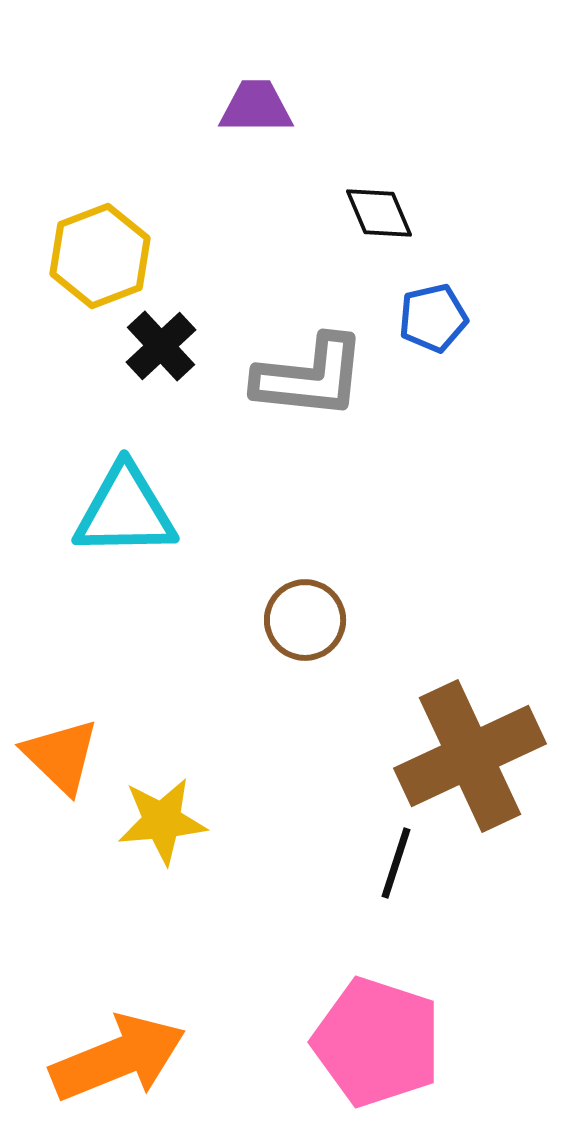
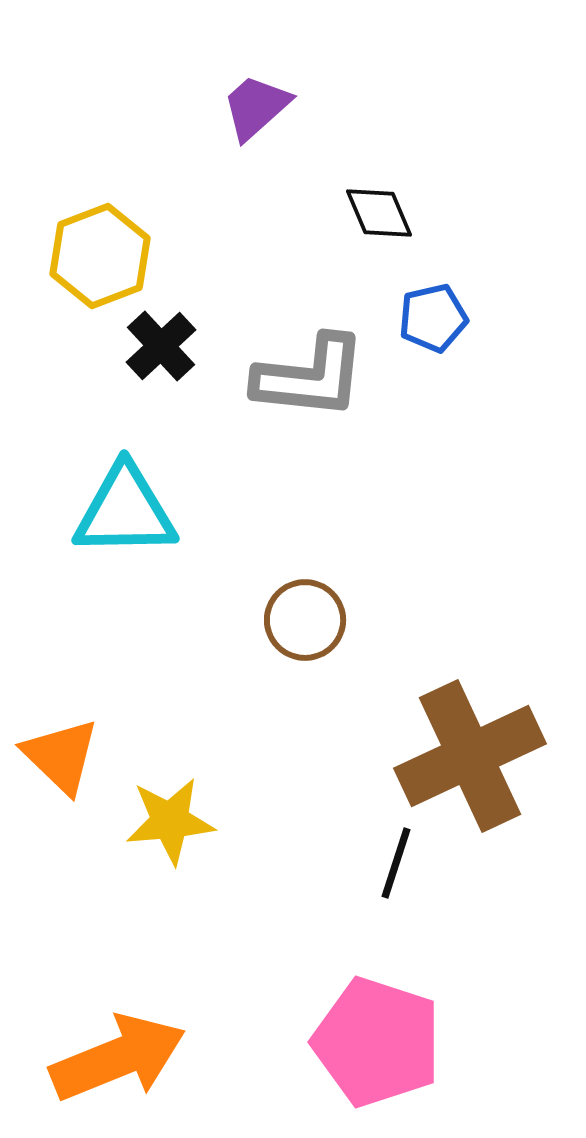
purple trapezoid: rotated 42 degrees counterclockwise
yellow star: moved 8 px right
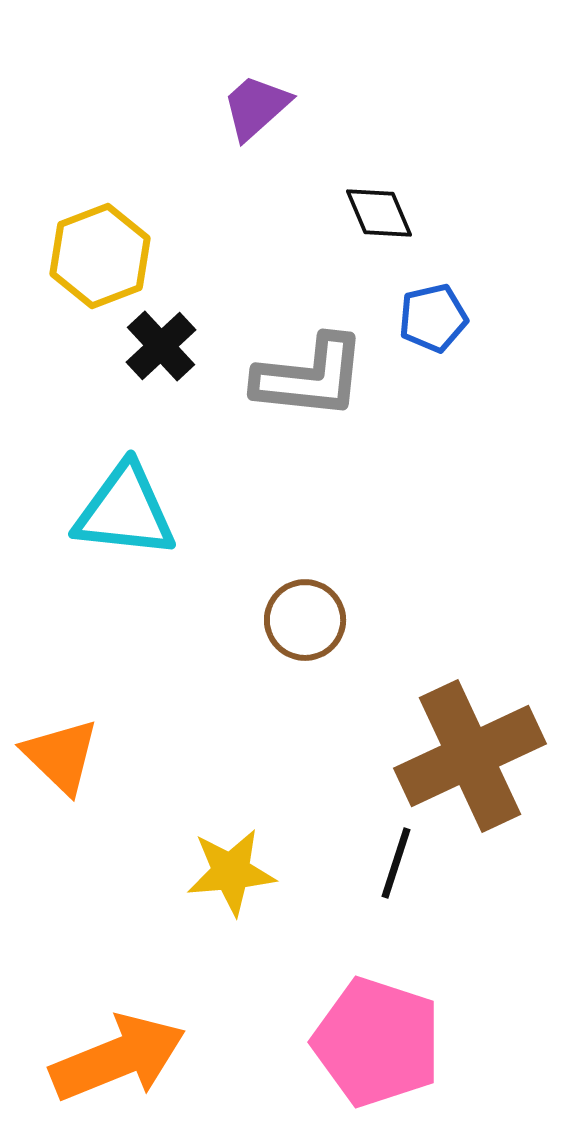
cyan triangle: rotated 7 degrees clockwise
yellow star: moved 61 px right, 51 px down
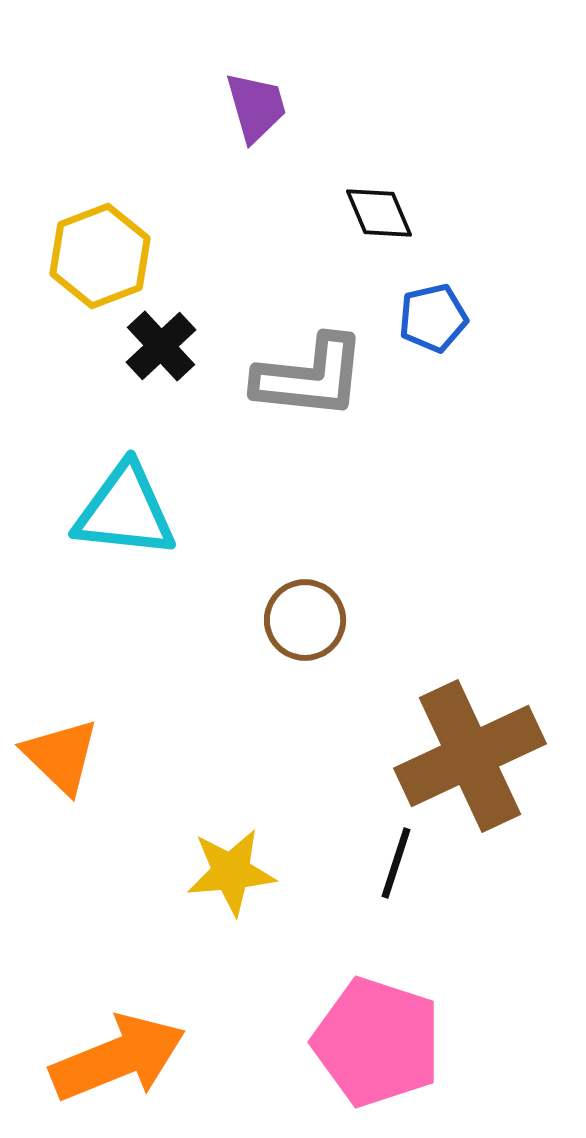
purple trapezoid: rotated 116 degrees clockwise
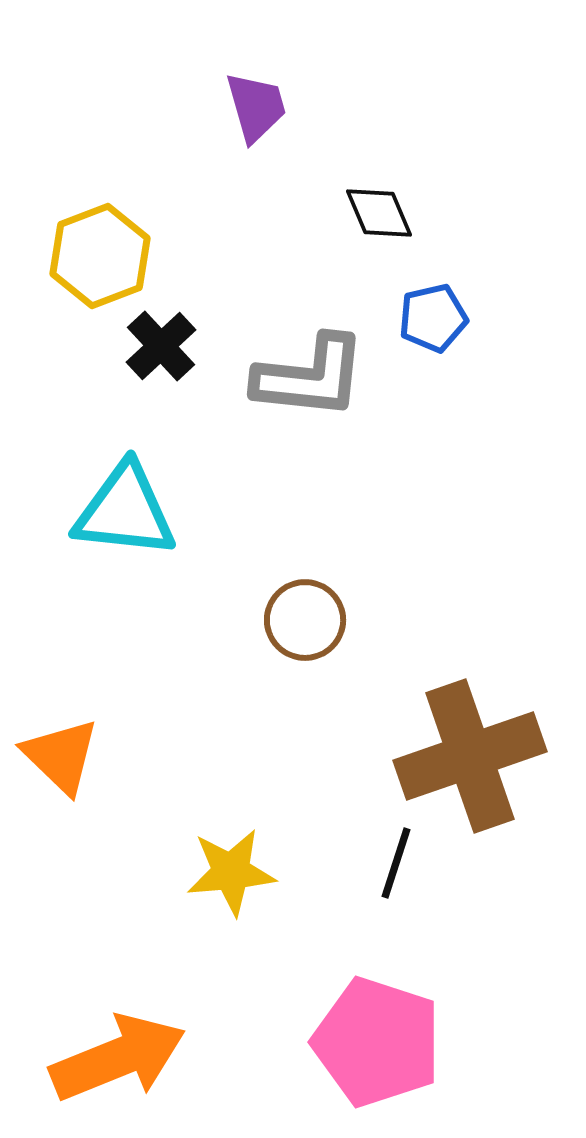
brown cross: rotated 6 degrees clockwise
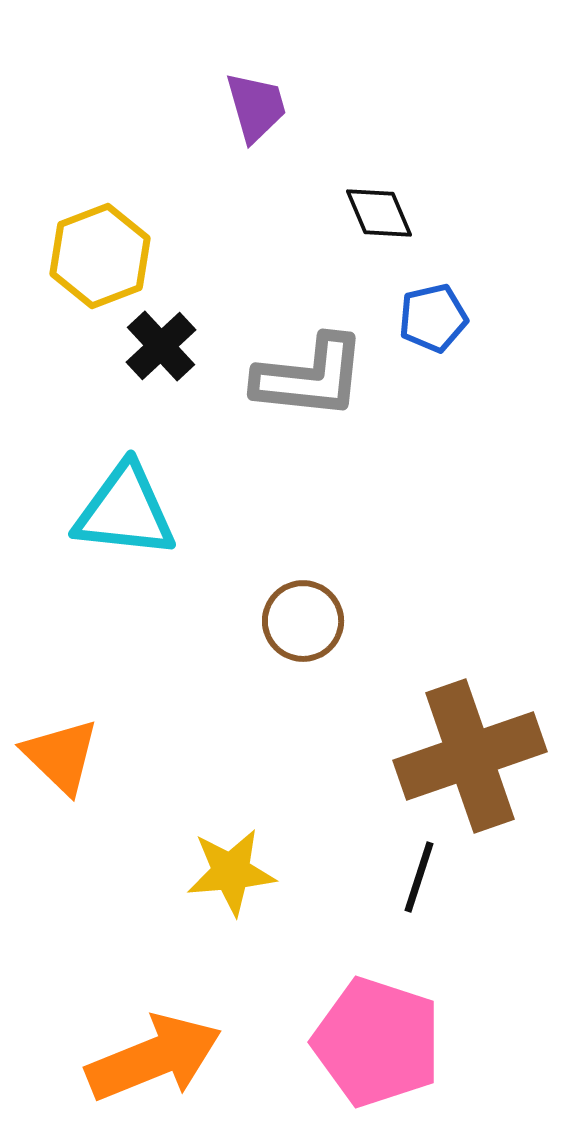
brown circle: moved 2 px left, 1 px down
black line: moved 23 px right, 14 px down
orange arrow: moved 36 px right
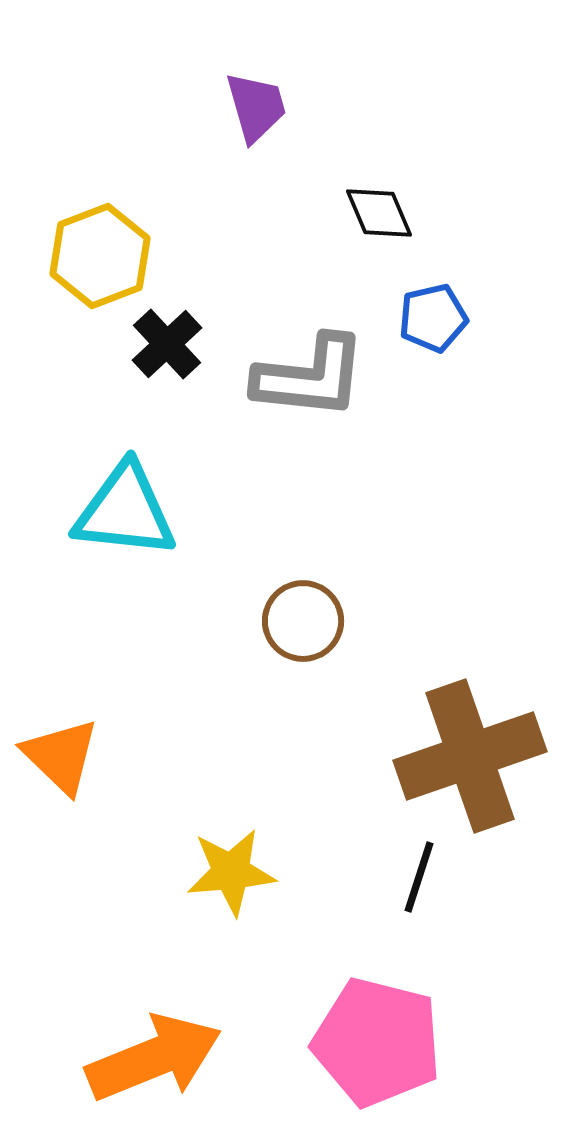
black cross: moved 6 px right, 2 px up
pink pentagon: rotated 4 degrees counterclockwise
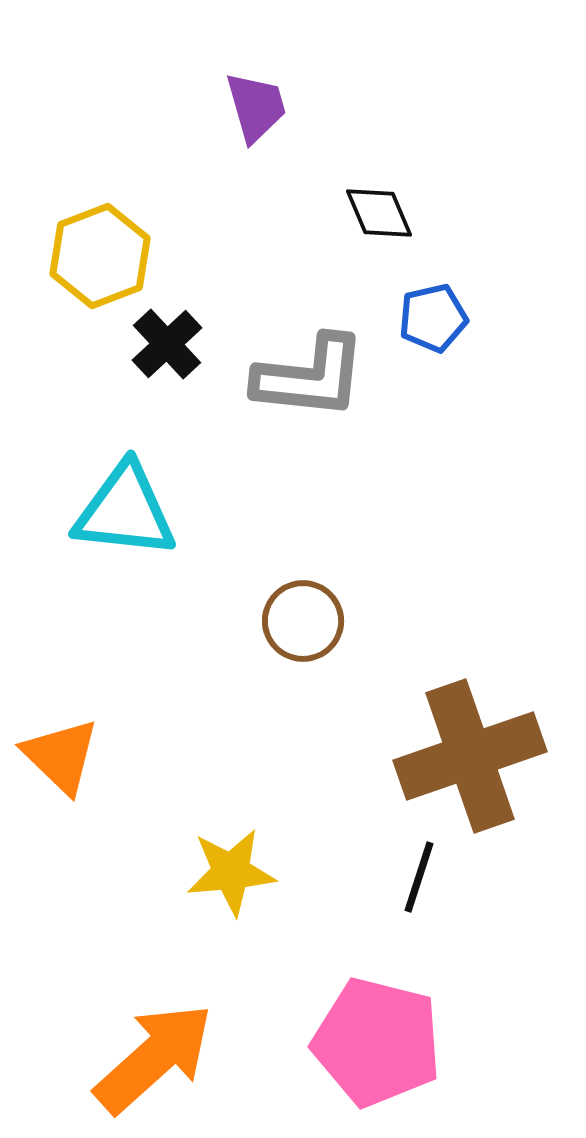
orange arrow: rotated 20 degrees counterclockwise
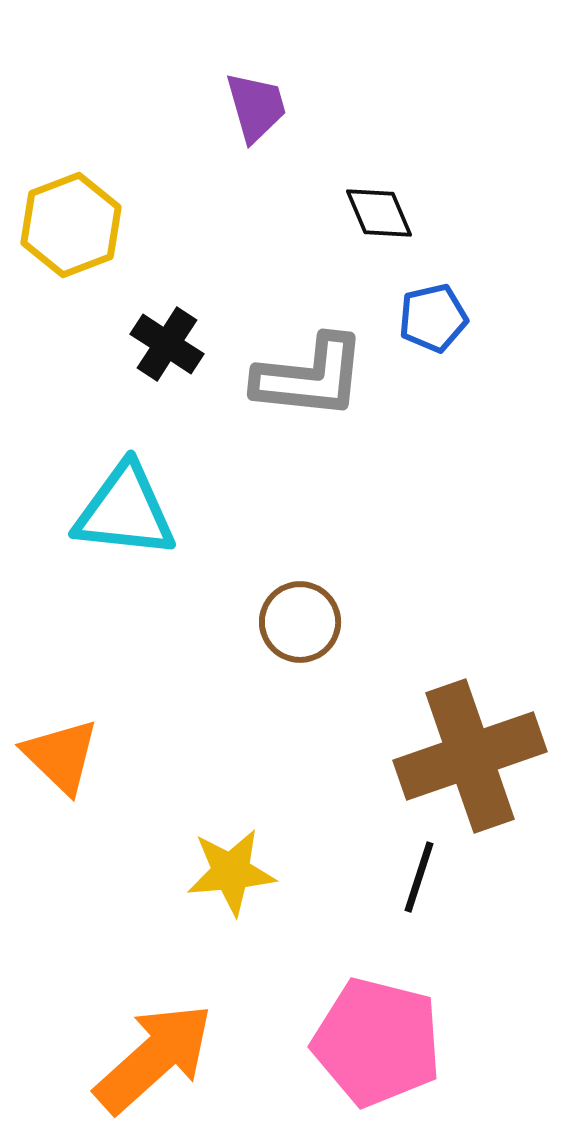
yellow hexagon: moved 29 px left, 31 px up
black cross: rotated 14 degrees counterclockwise
brown circle: moved 3 px left, 1 px down
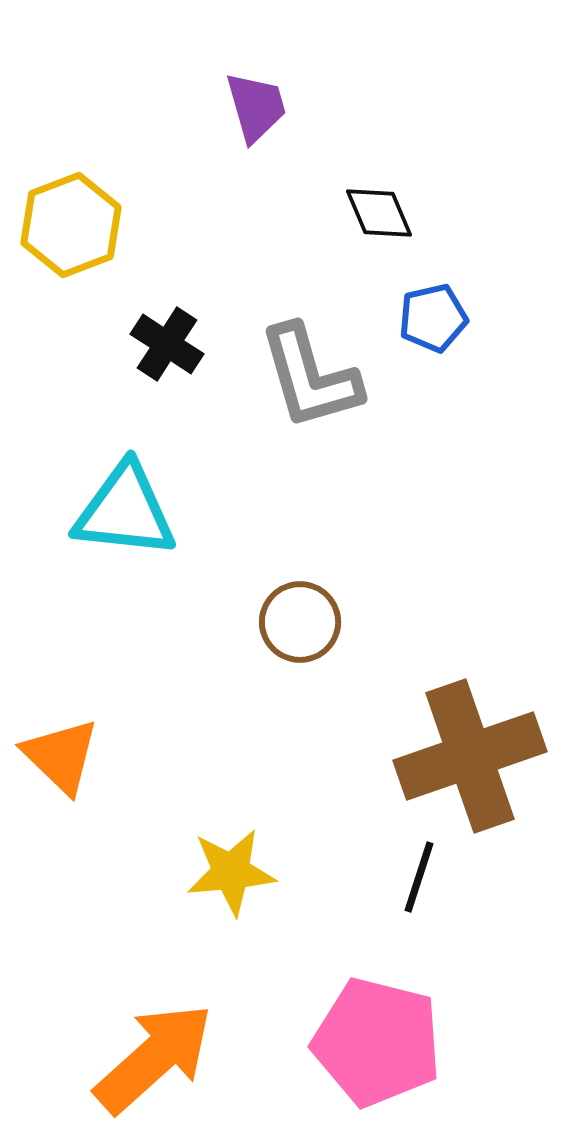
gray L-shape: rotated 68 degrees clockwise
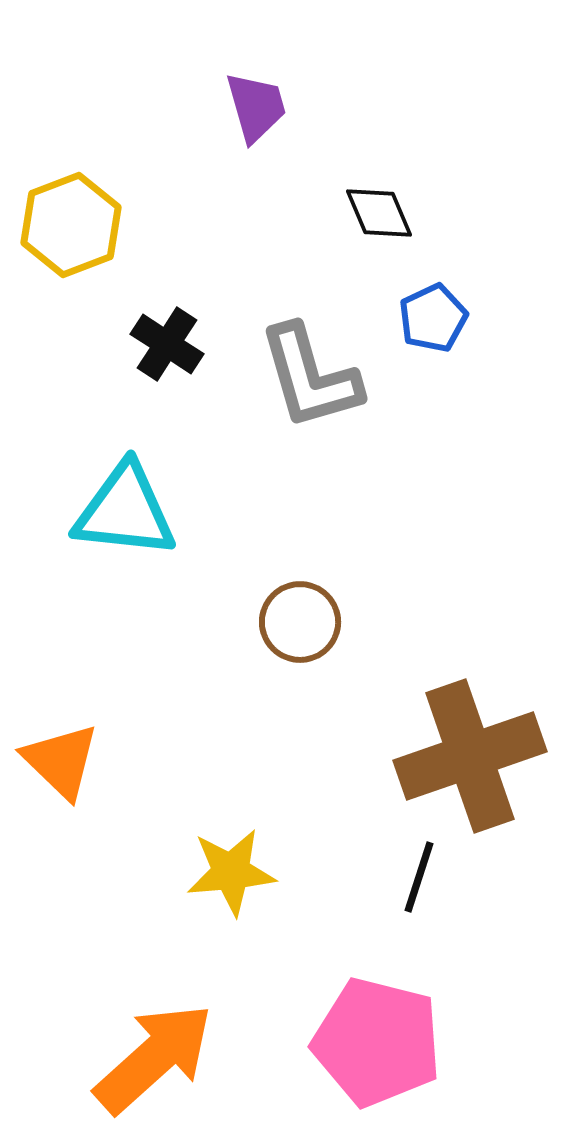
blue pentagon: rotated 12 degrees counterclockwise
orange triangle: moved 5 px down
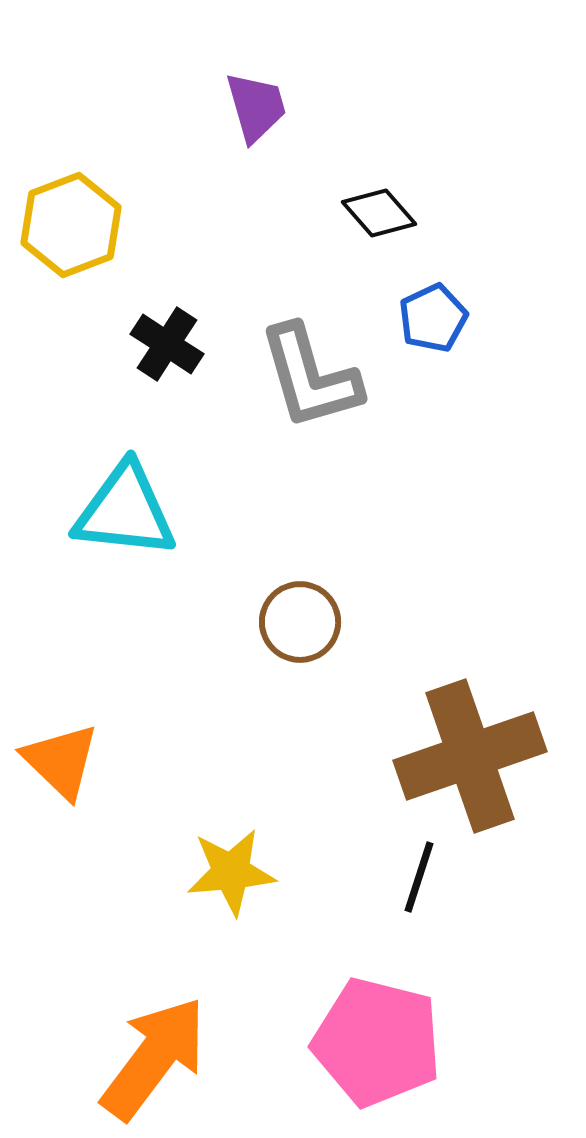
black diamond: rotated 18 degrees counterclockwise
orange arrow: rotated 11 degrees counterclockwise
